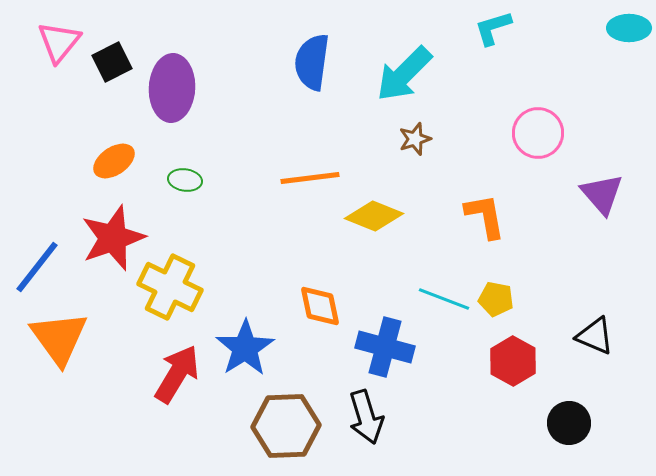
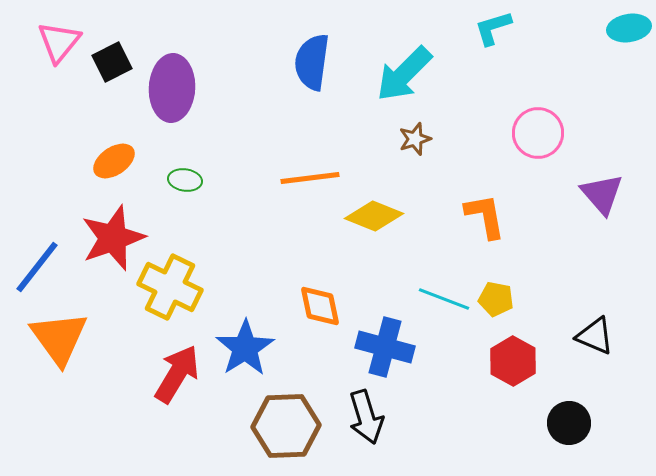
cyan ellipse: rotated 9 degrees counterclockwise
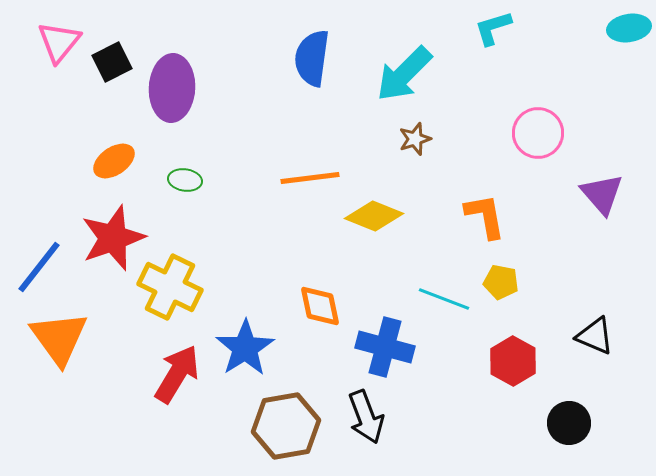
blue semicircle: moved 4 px up
blue line: moved 2 px right
yellow pentagon: moved 5 px right, 17 px up
black arrow: rotated 4 degrees counterclockwise
brown hexagon: rotated 8 degrees counterclockwise
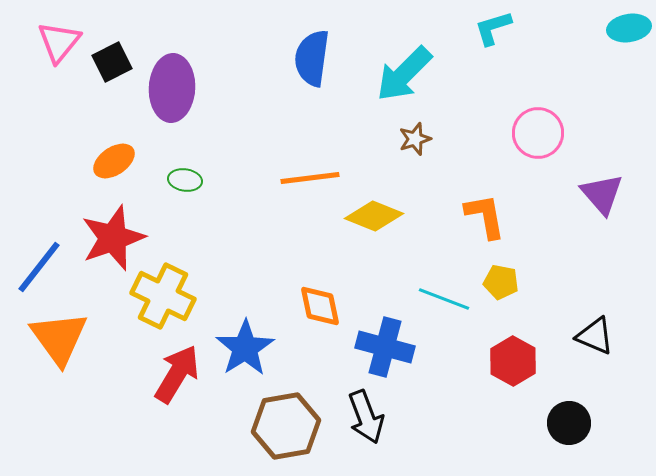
yellow cross: moved 7 px left, 9 px down
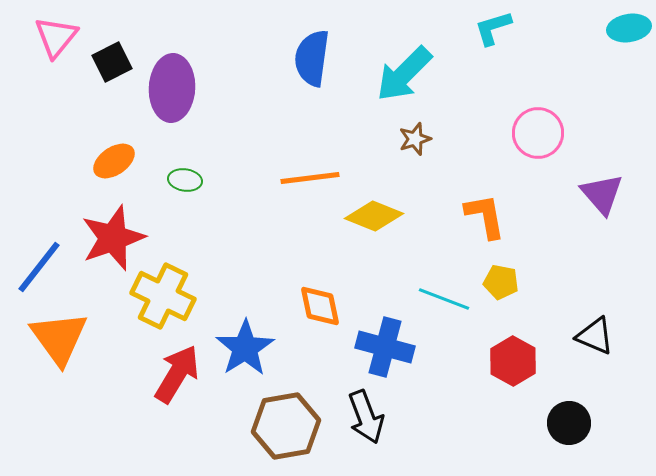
pink triangle: moved 3 px left, 5 px up
